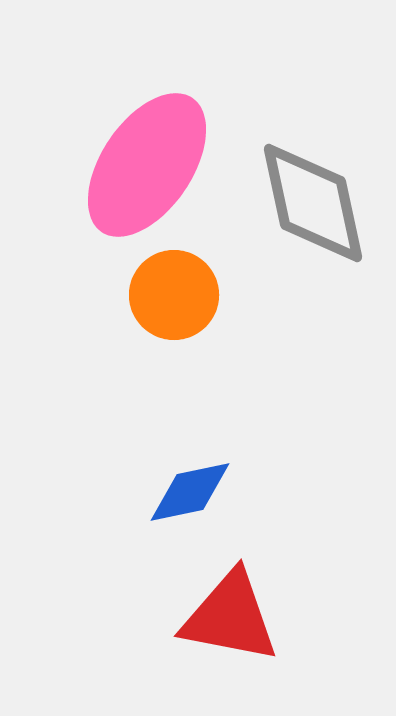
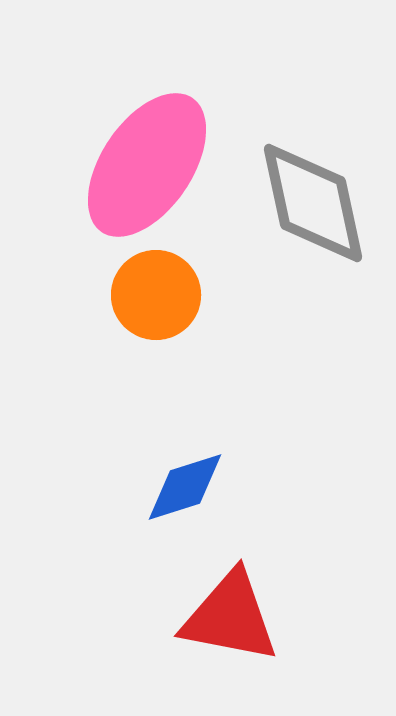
orange circle: moved 18 px left
blue diamond: moved 5 px left, 5 px up; rotated 6 degrees counterclockwise
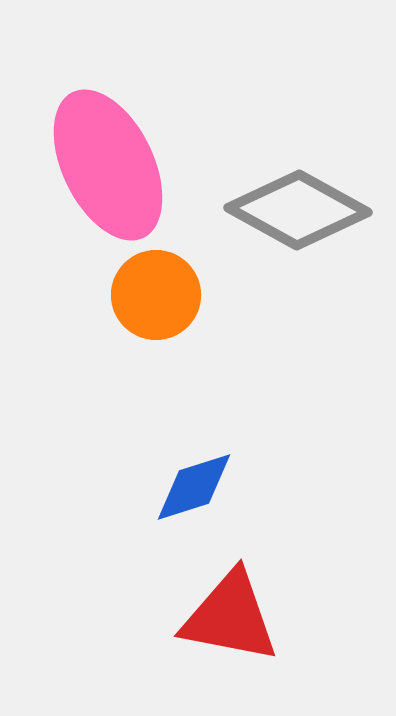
pink ellipse: moved 39 px left; rotated 60 degrees counterclockwise
gray diamond: moved 15 px left, 7 px down; rotated 49 degrees counterclockwise
blue diamond: moved 9 px right
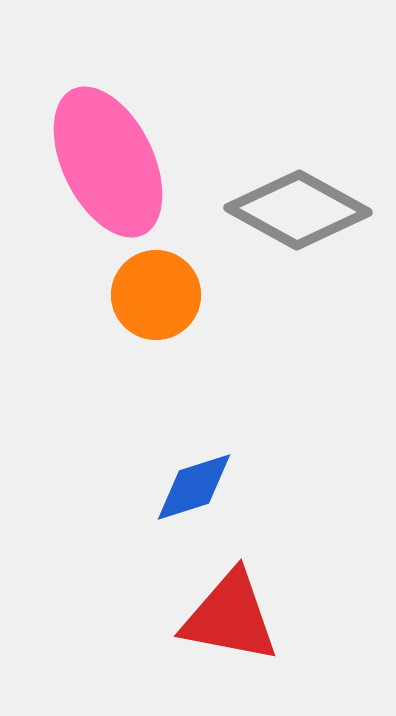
pink ellipse: moved 3 px up
